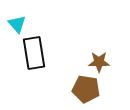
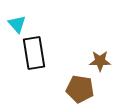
brown star: moved 1 px right, 1 px up
brown pentagon: moved 6 px left
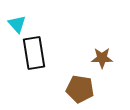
brown star: moved 2 px right, 3 px up
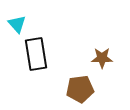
black rectangle: moved 2 px right, 1 px down
brown pentagon: rotated 16 degrees counterclockwise
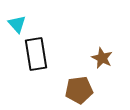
brown star: rotated 25 degrees clockwise
brown pentagon: moved 1 px left, 1 px down
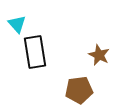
black rectangle: moved 1 px left, 2 px up
brown star: moved 3 px left, 3 px up
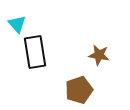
brown star: rotated 15 degrees counterclockwise
brown pentagon: rotated 12 degrees counterclockwise
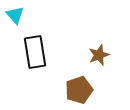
cyan triangle: moved 2 px left, 9 px up
brown star: rotated 30 degrees counterclockwise
